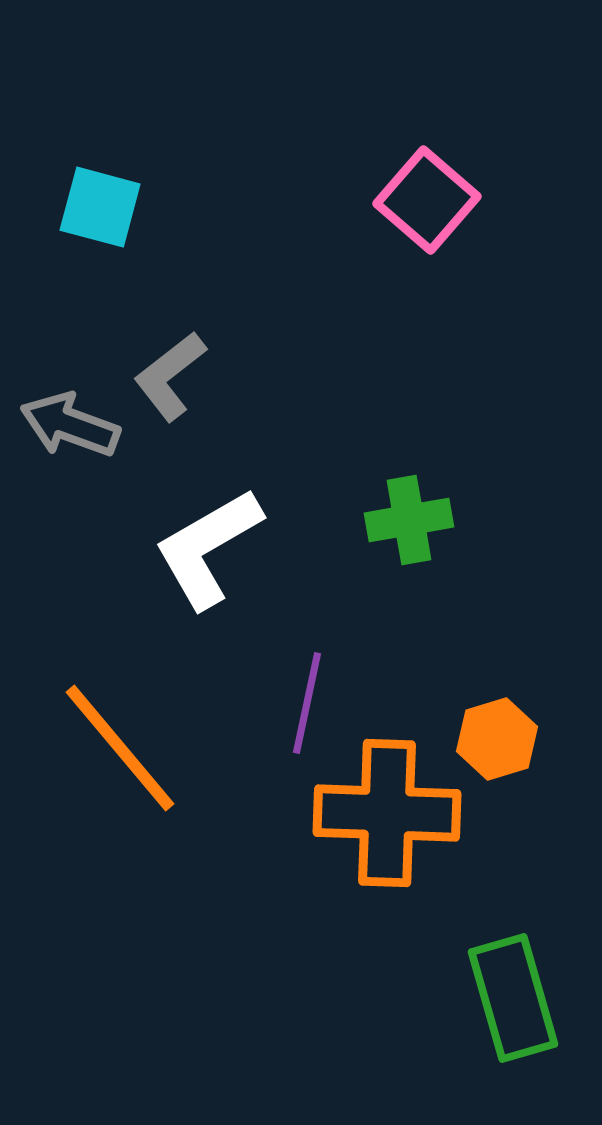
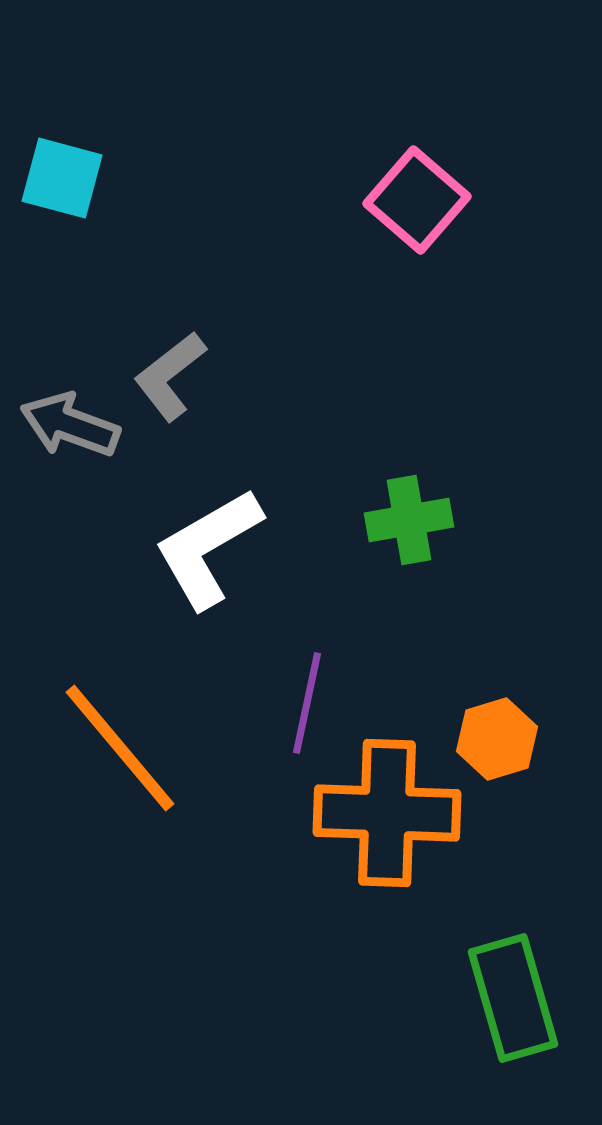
pink square: moved 10 px left
cyan square: moved 38 px left, 29 px up
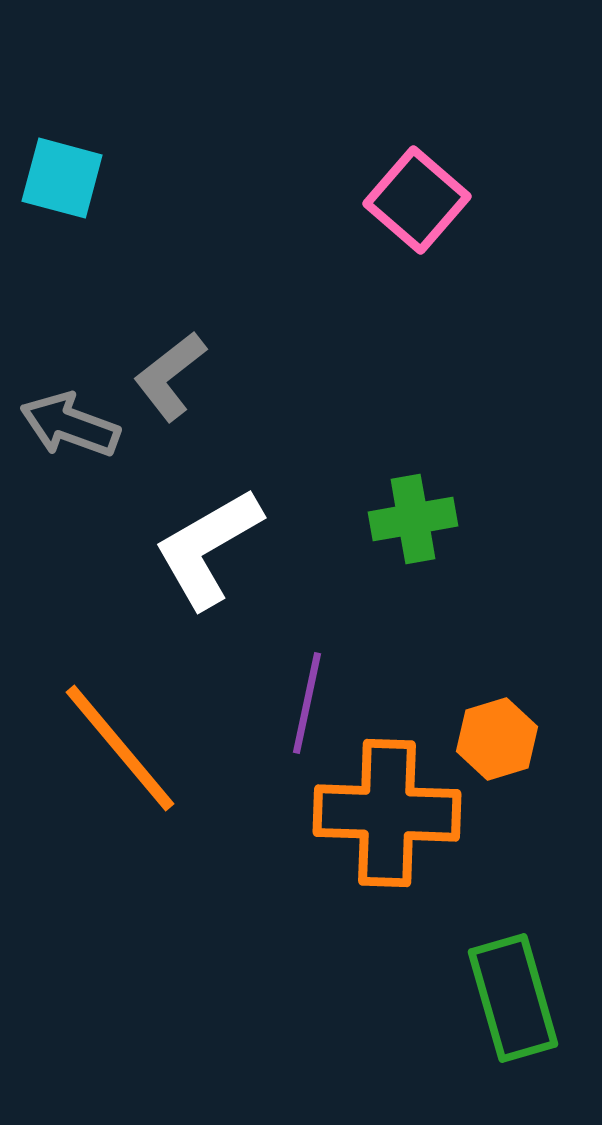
green cross: moved 4 px right, 1 px up
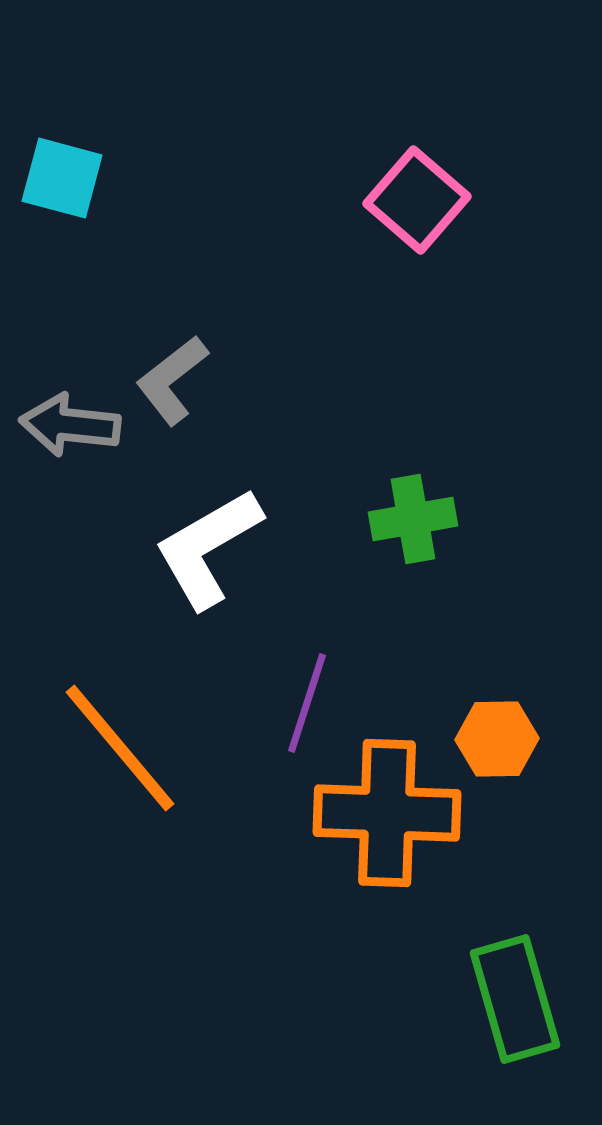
gray L-shape: moved 2 px right, 4 px down
gray arrow: rotated 14 degrees counterclockwise
purple line: rotated 6 degrees clockwise
orange hexagon: rotated 16 degrees clockwise
green rectangle: moved 2 px right, 1 px down
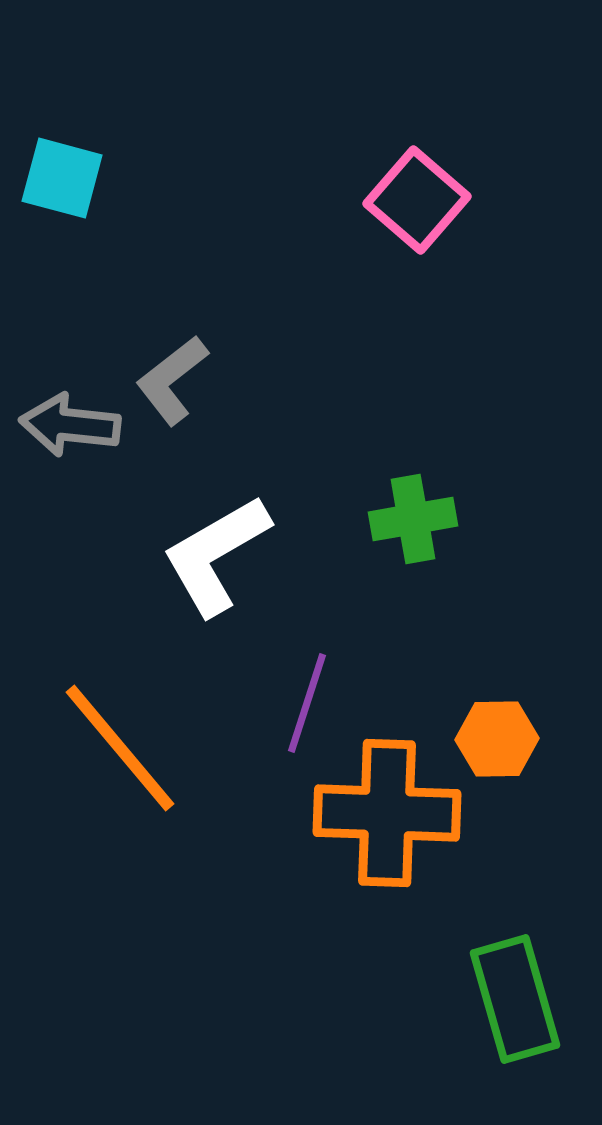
white L-shape: moved 8 px right, 7 px down
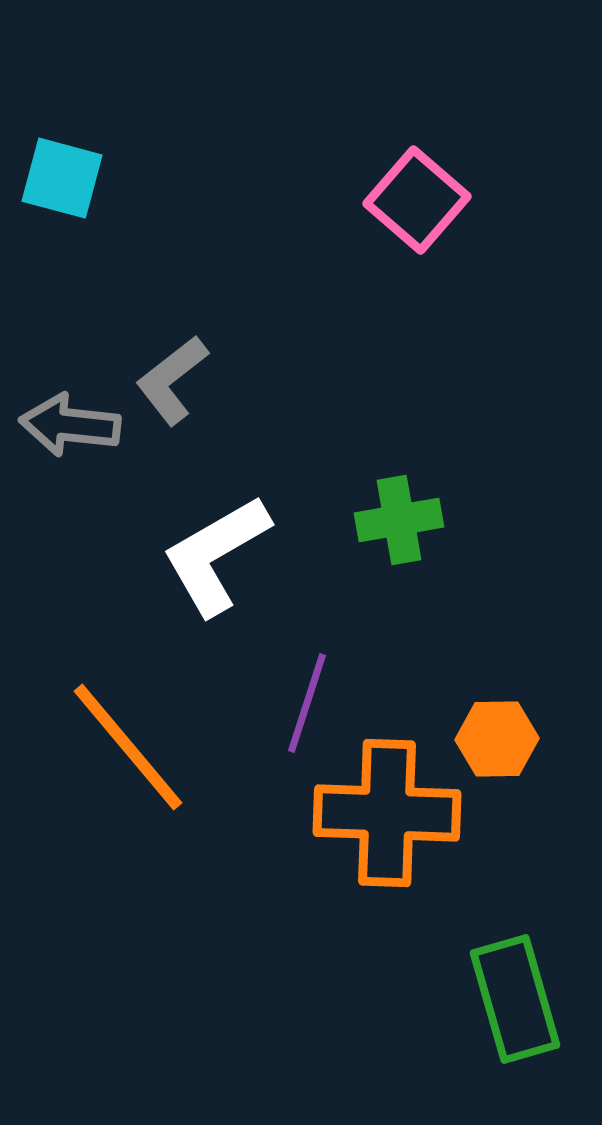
green cross: moved 14 px left, 1 px down
orange line: moved 8 px right, 1 px up
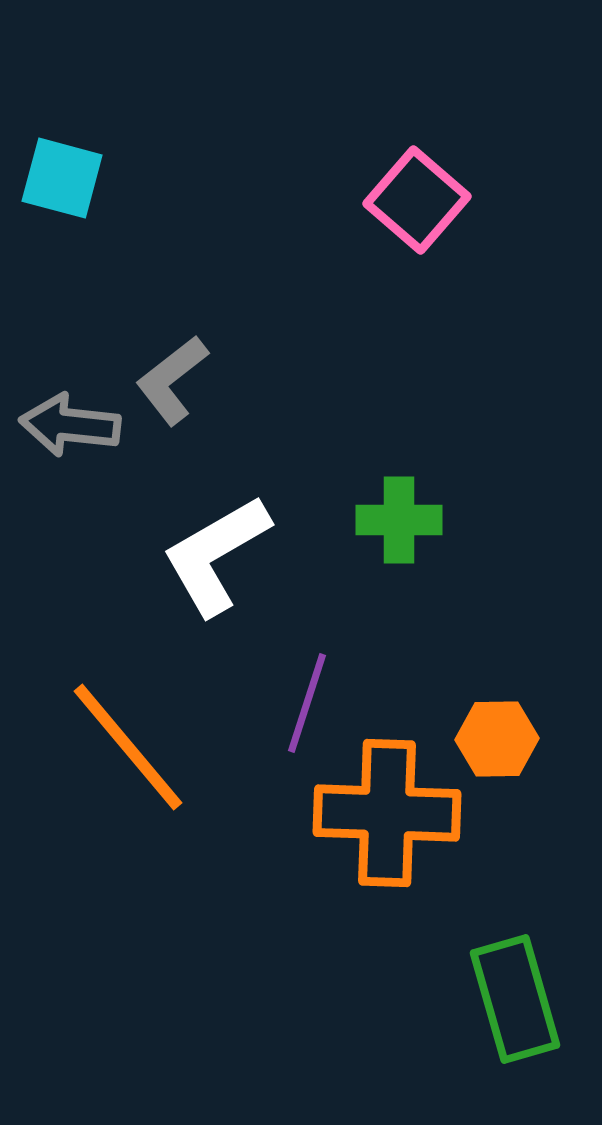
green cross: rotated 10 degrees clockwise
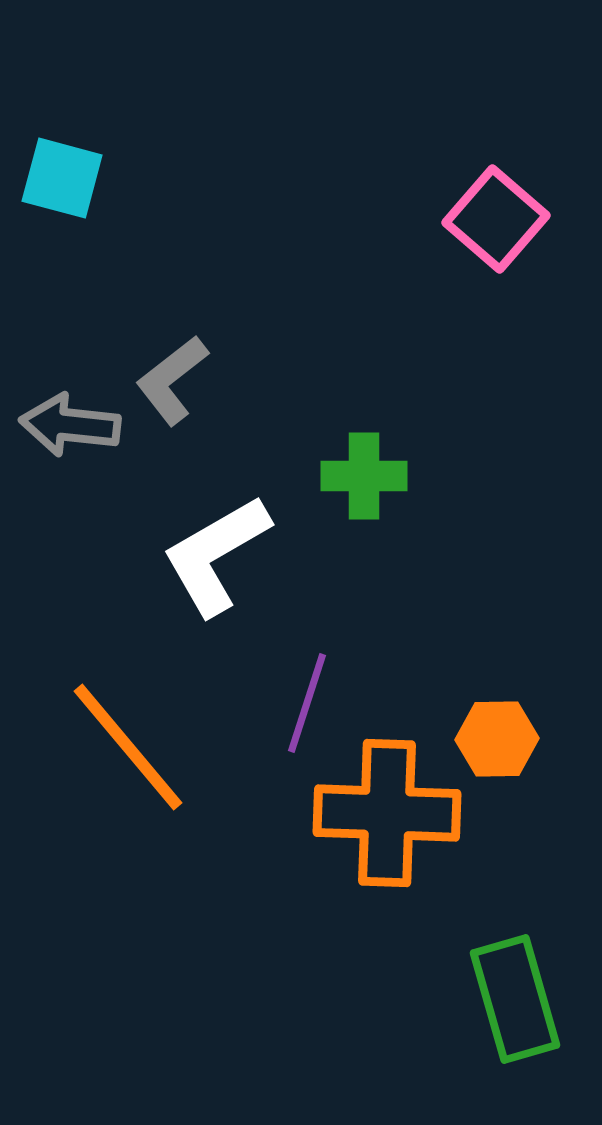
pink square: moved 79 px right, 19 px down
green cross: moved 35 px left, 44 px up
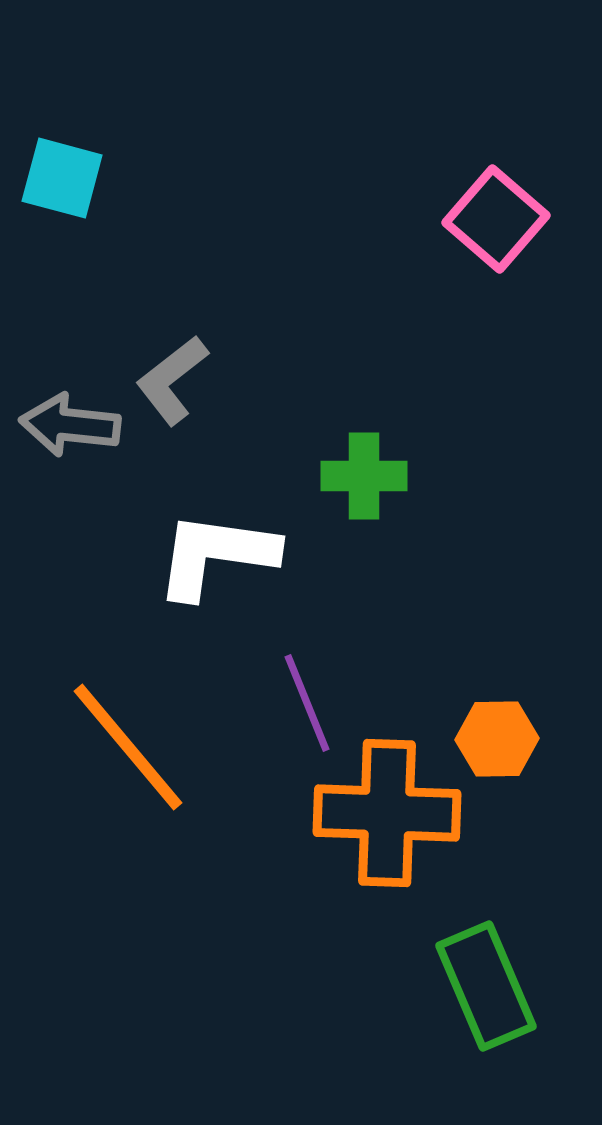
white L-shape: rotated 38 degrees clockwise
purple line: rotated 40 degrees counterclockwise
green rectangle: moved 29 px left, 13 px up; rotated 7 degrees counterclockwise
